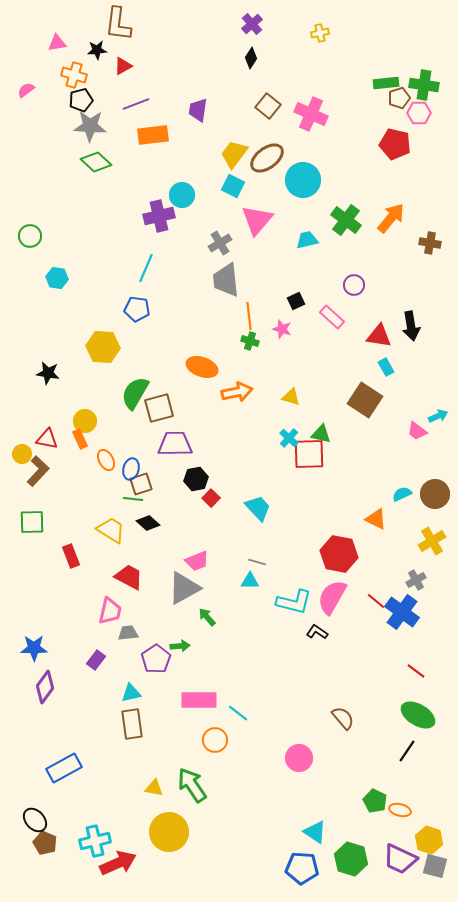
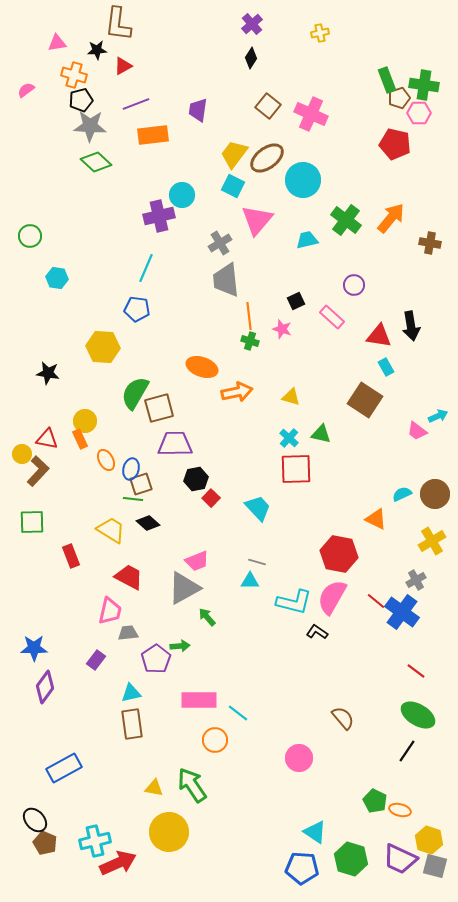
green rectangle at (386, 83): moved 1 px right, 3 px up; rotated 75 degrees clockwise
red square at (309, 454): moved 13 px left, 15 px down
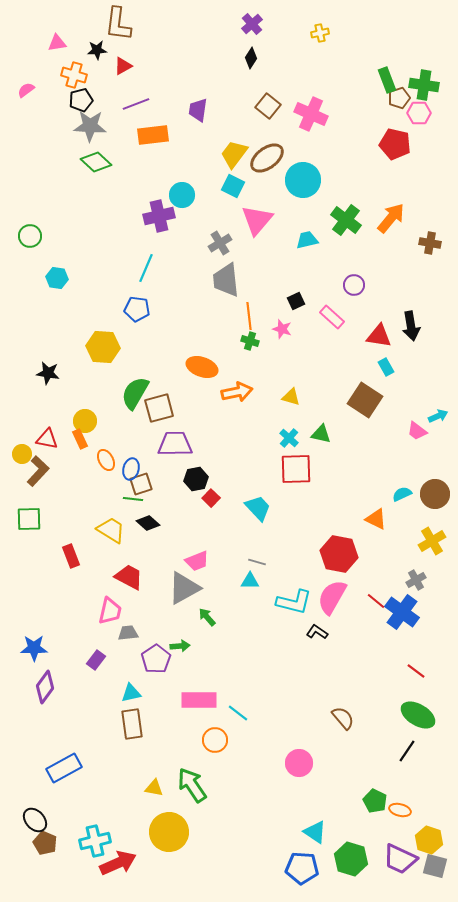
green square at (32, 522): moved 3 px left, 3 px up
pink circle at (299, 758): moved 5 px down
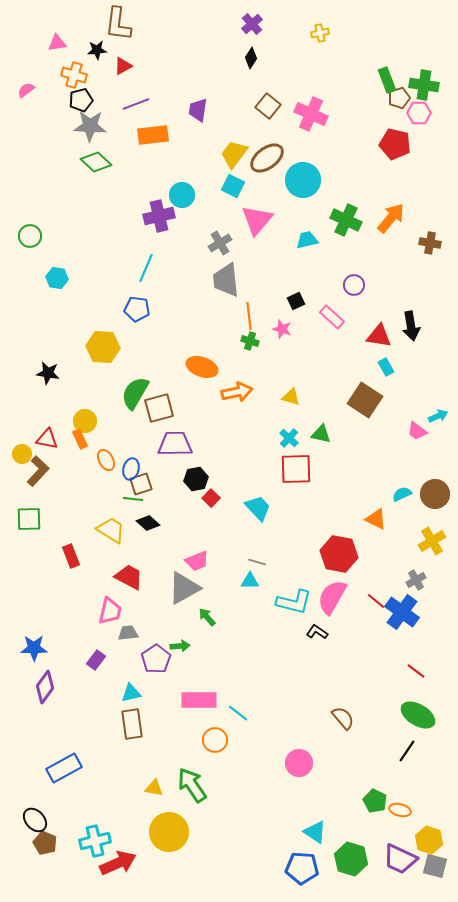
green cross at (346, 220): rotated 12 degrees counterclockwise
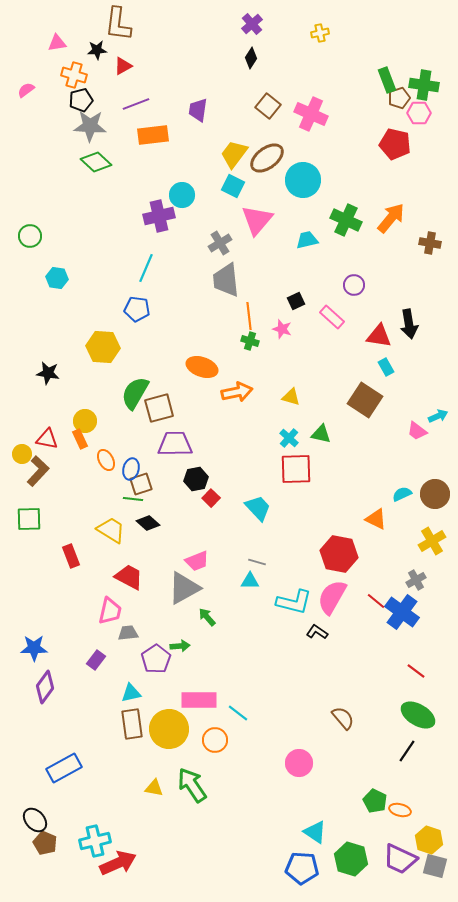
black arrow at (411, 326): moved 2 px left, 2 px up
yellow circle at (169, 832): moved 103 px up
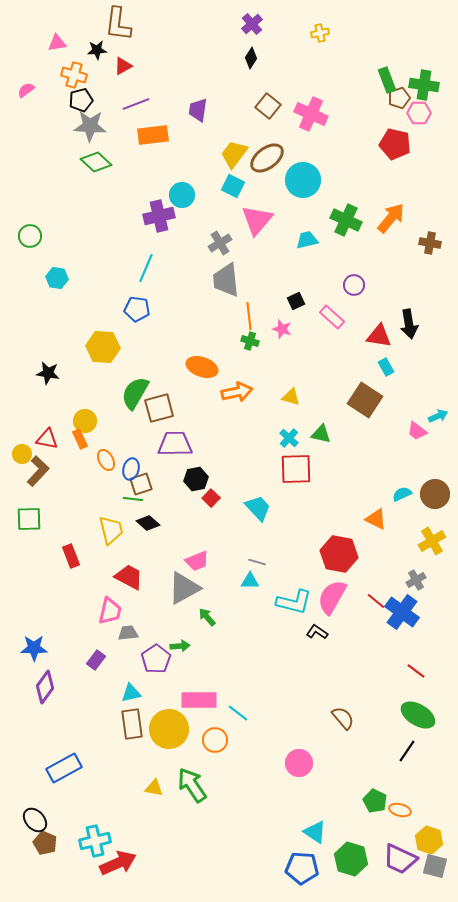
yellow trapezoid at (111, 530): rotated 44 degrees clockwise
